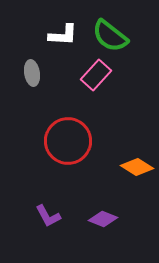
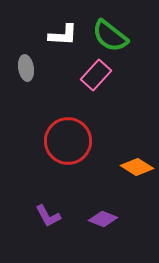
gray ellipse: moved 6 px left, 5 px up
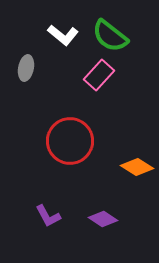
white L-shape: rotated 36 degrees clockwise
gray ellipse: rotated 20 degrees clockwise
pink rectangle: moved 3 px right
red circle: moved 2 px right
purple diamond: rotated 12 degrees clockwise
